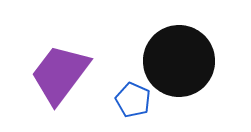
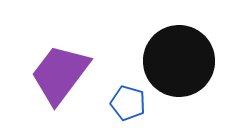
blue pentagon: moved 5 px left, 3 px down; rotated 8 degrees counterclockwise
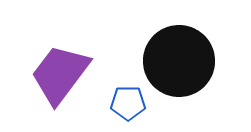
blue pentagon: rotated 16 degrees counterclockwise
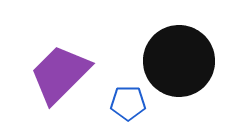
purple trapezoid: rotated 8 degrees clockwise
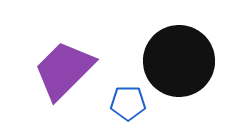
purple trapezoid: moved 4 px right, 4 px up
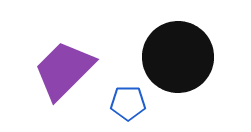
black circle: moved 1 px left, 4 px up
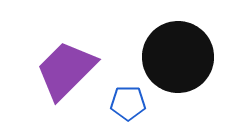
purple trapezoid: moved 2 px right
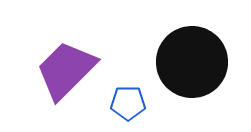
black circle: moved 14 px right, 5 px down
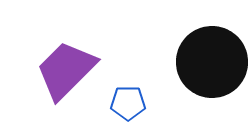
black circle: moved 20 px right
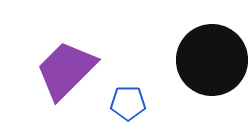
black circle: moved 2 px up
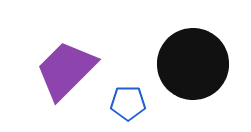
black circle: moved 19 px left, 4 px down
